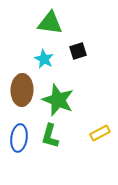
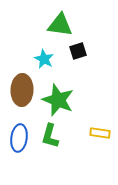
green triangle: moved 10 px right, 2 px down
yellow rectangle: rotated 36 degrees clockwise
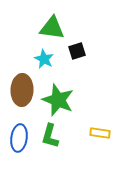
green triangle: moved 8 px left, 3 px down
black square: moved 1 px left
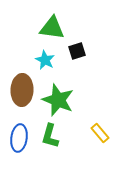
cyan star: moved 1 px right, 1 px down
yellow rectangle: rotated 42 degrees clockwise
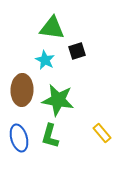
green star: rotated 12 degrees counterclockwise
yellow rectangle: moved 2 px right
blue ellipse: rotated 24 degrees counterclockwise
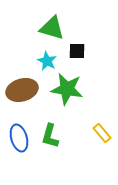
green triangle: rotated 8 degrees clockwise
black square: rotated 18 degrees clockwise
cyan star: moved 2 px right, 1 px down
brown ellipse: rotated 72 degrees clockwise
green star: moved 9 px right, 11 px up
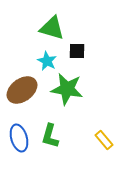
brown ellipse: rotated 20 degrees counterclockwise
yellow rectangle: moved 2 px right, 7 px down
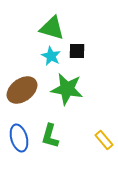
cyan star: moved 4 px right, 5 px up
